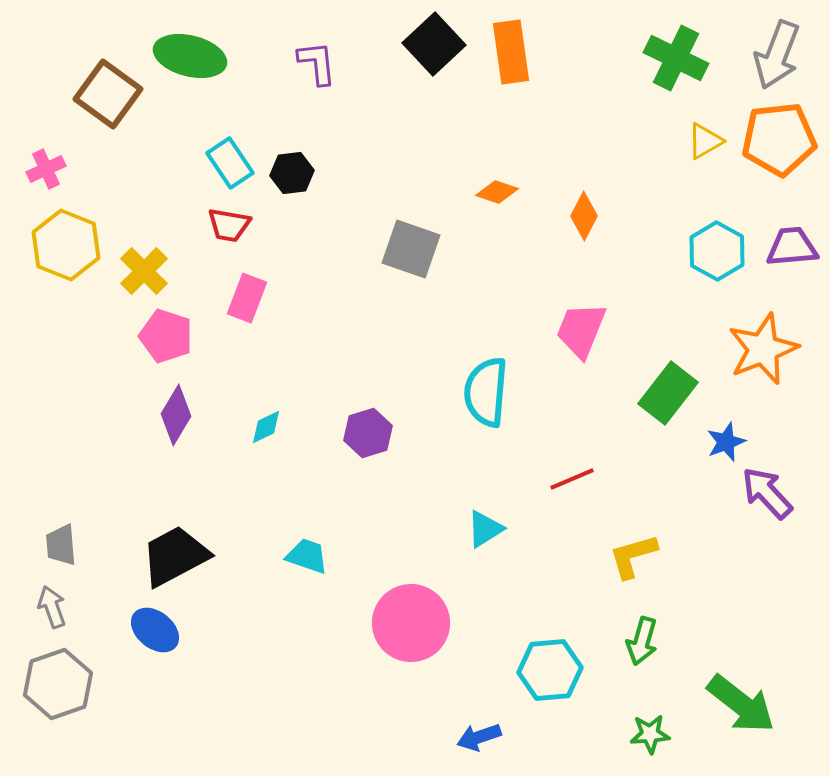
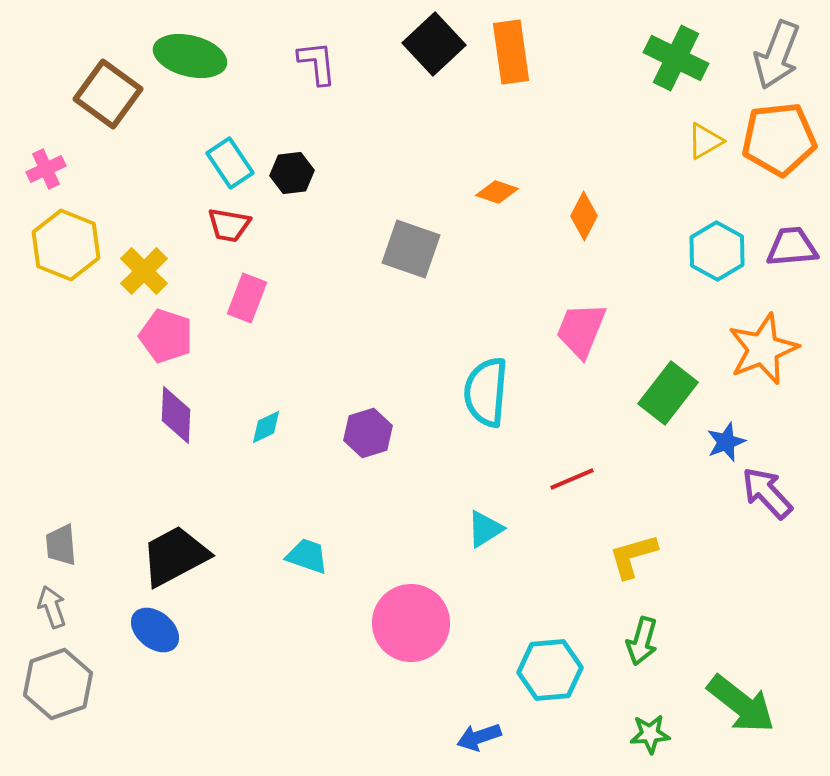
purple diamond at (176, 415): rotated 28 degrees counterclockwise
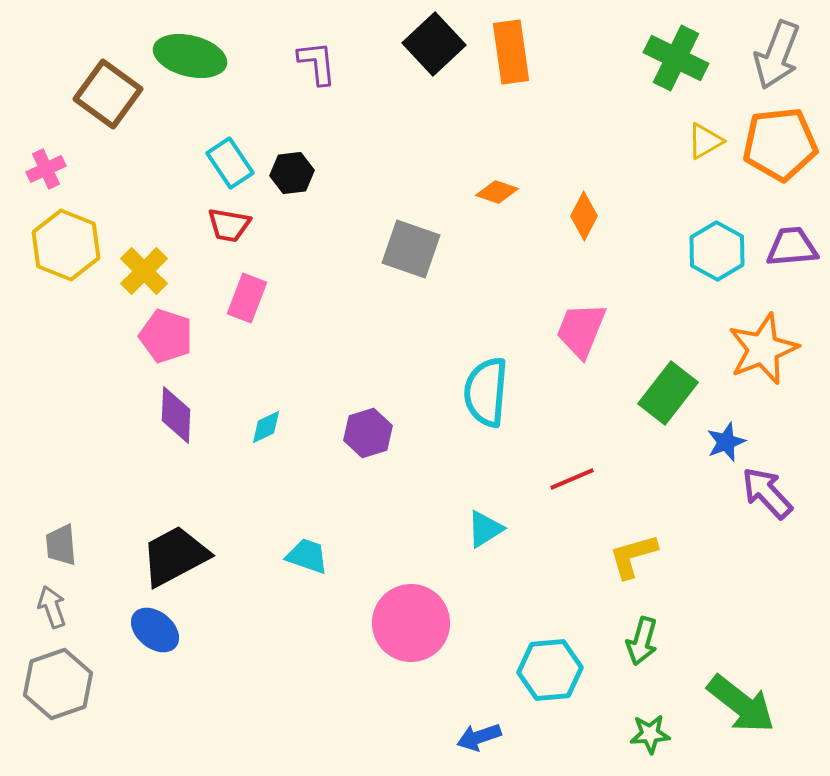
orange pentagon at (779, 139): moved 1 px right, 5 px down
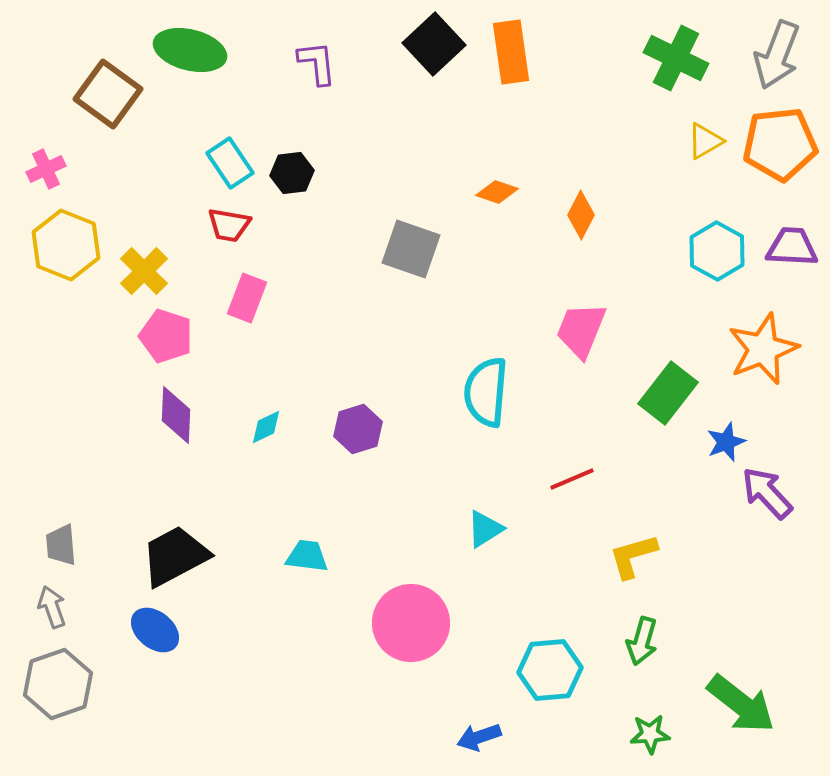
green ellipse at (190, 56): moved 6 px up
orange diamond at (584, 216): moved 3 px left, 1 px up
purple trapezoid at (792, 247): rotated 8 degrees clockwise
purple hexagon at (368, 433): moved 10 px left, 4 px up
cyan trapezoid at (307, 556): rotated 12 degrees counterclockwise
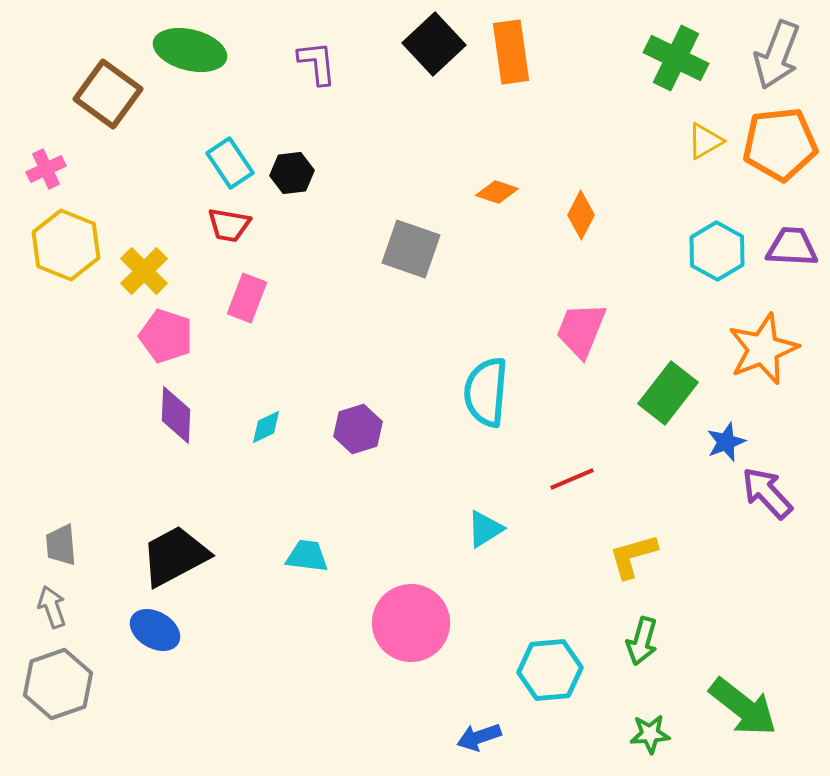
blue ellipse at (155, 630): rotated 9 degrees counterclockwise
green arrow at (741, 704): moved 2 px right, 3 px down
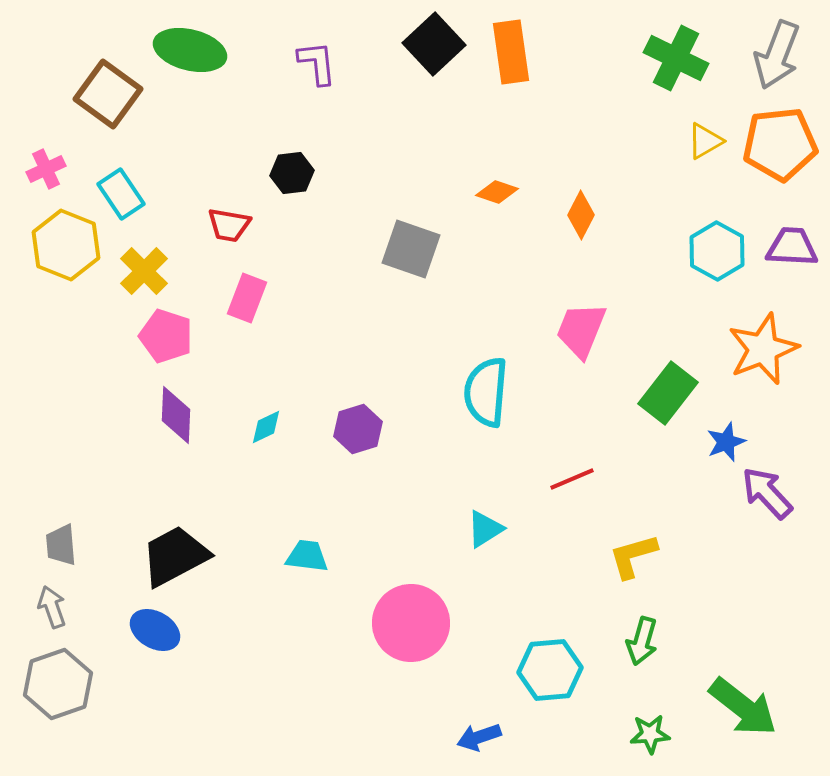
cyan rectangle at (230, 163): moved 109 px left, 31 px down
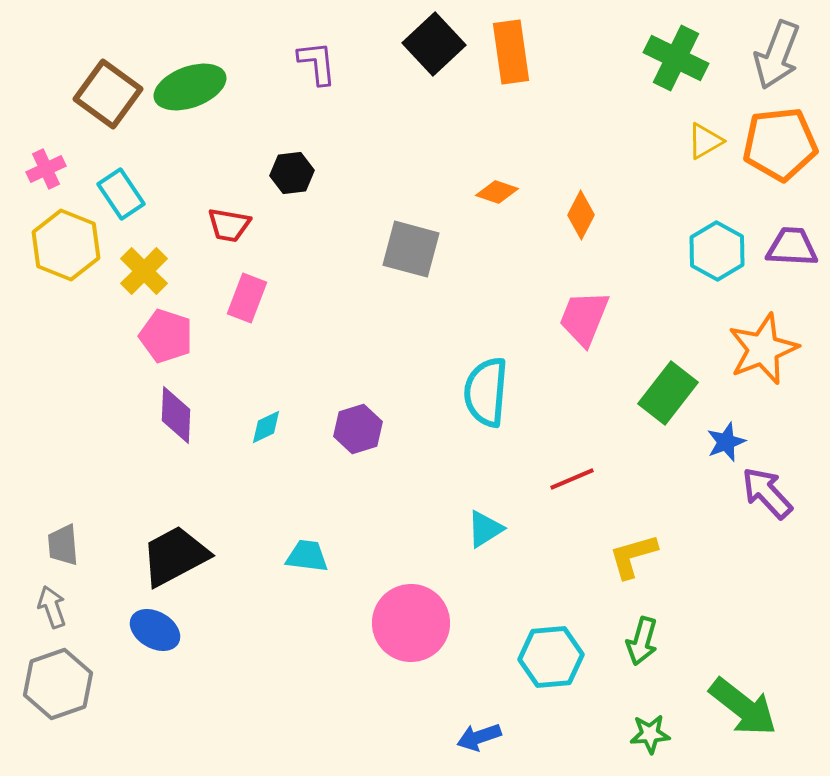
green ellipse at (190, 50): moved 37 px down; rotated 34 degrees counterclockwise
gray square at (411, 249): rotated 4 degrees counterclockwise
pink trapezoid at (581, 330): moved 3 px right, 12 px up
gray trapezoid at (61, 545): moved 2 px right
cyan hexagon at (550, 670): moved 1 px right, 13 px up
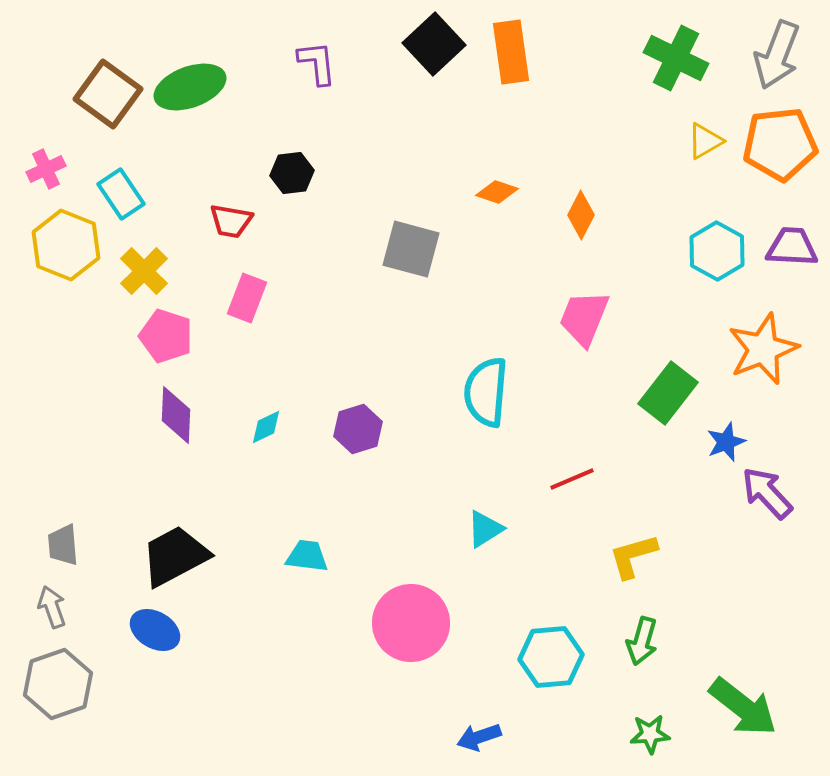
red trapezoid at (229, 225): moved 2 px right, 4 px up
